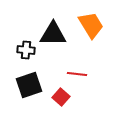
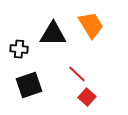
black cross: moved 7 px left, 1 px up
red line: rotated 36 degrees clockwise
red square: moved 26 px right
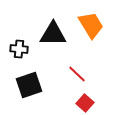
red square: moved 2 px left, 6 px down
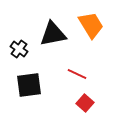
black triangle: rotated 12 degrees counterclockwise
black cross: rotated 30 degrees clockwise
red line: rotated 18 degrees counterclockwise
black square: rotated 12 degrees clockwise
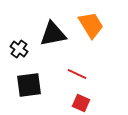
red square: moved 4 px left; rotated 18 degrees counterclockwise
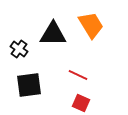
black triangle: rotated 12 degrees clockwise
red line: moved 1 px right, 1 px down
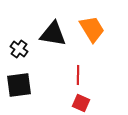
orange trapezoid: moved 1 px right, 4 px down
black triangle: rotated 8 degrees clockwise
red line: rotated 66 degrees clockwise
black square: moved 10 px left
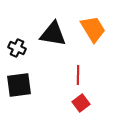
orange trapezoid: moved 1 px right
black cross: moved 2 px left, 1 px up; rotated 12 degrees counterclockwise
red square: rotated 30 degrees clockwise
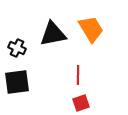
orange trapezoid: moved 2 px left
black triangle: rotated 20 degrees counterclockwise
black square: moved 2 px left, 3 px up
red square: rotated 18 degrees clockwise
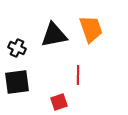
orange trapezoid: rotated 12 degrees clockwise
black triangle: moved 1 px right, 1 px down
red square: moved 22 px left, 1 px up
